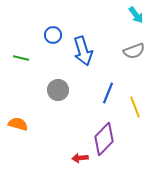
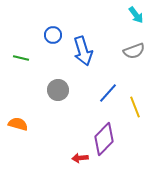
blue line: rotated 20 degrees clockwise
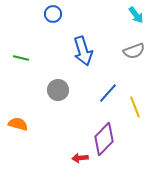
blue circle: moved 21 px up
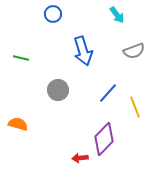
cyan arrow: moved 19 px left
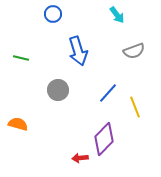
blue arrow: moved 5 px left
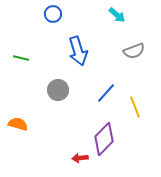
cyan arrow: rotated 12 degrees counterclockwise
blue line: moved 2 px left
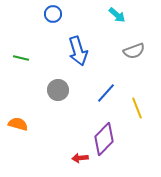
yellow line: moved 2 px right, 1 px down
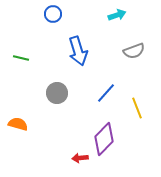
cyan arrow: rotated 60 degrees counterclockwise
gray circle: moved 1 px left, 3 px down
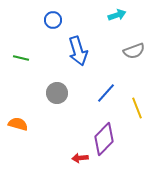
blue circle: moved 6 px down
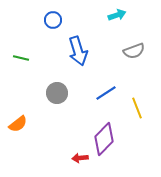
blue line: rotated 15 degrees clockwise
orange semicircle: rotated 126 degrees clockwise
